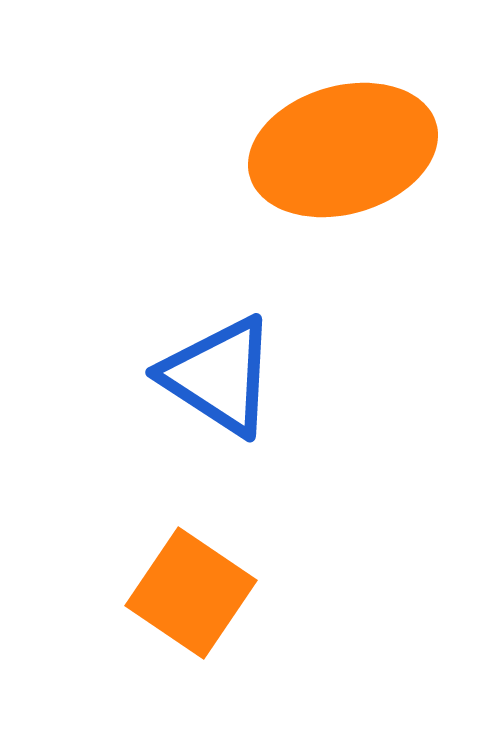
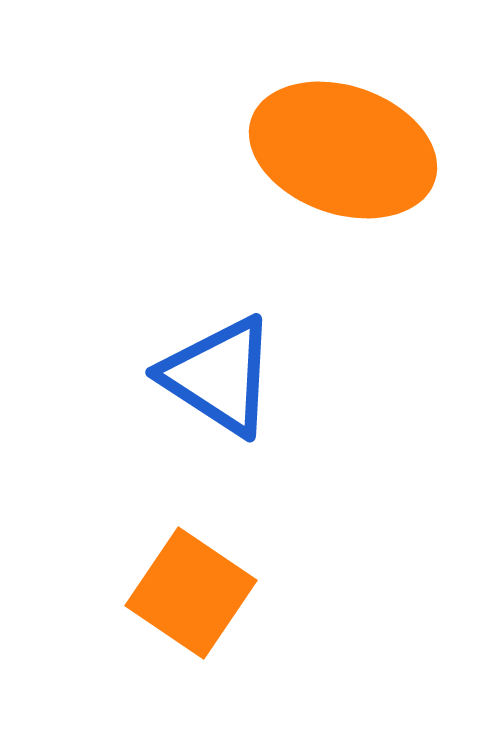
orange ellipse: rotated 35 degrees clockwise
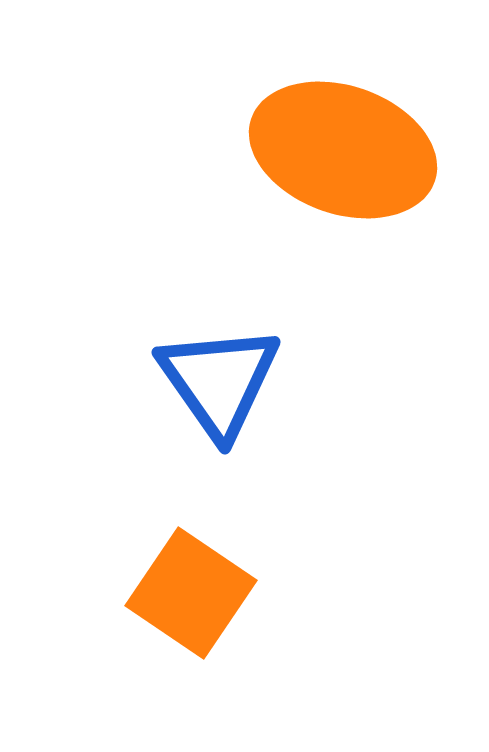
blue triangle: moved 5 px down; rotated 22 degrees clockwise
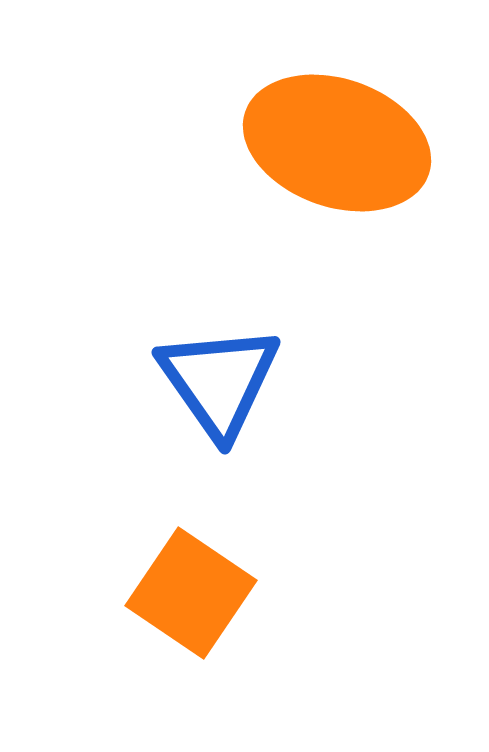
orange ellipse: moved 6 px left, 7 px up
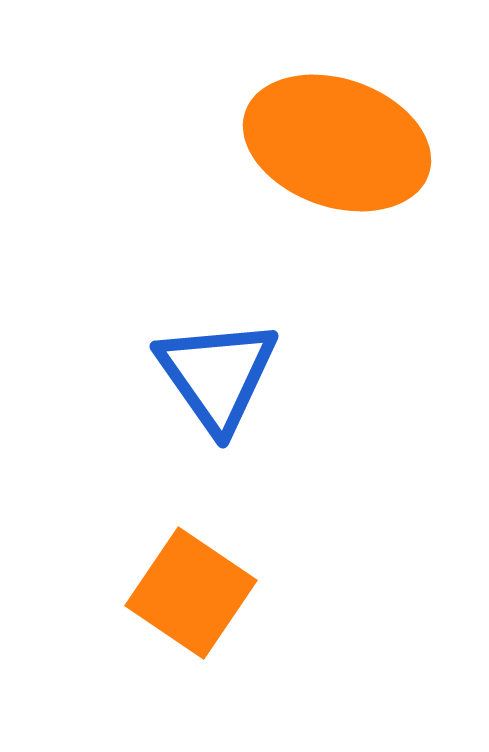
blue triangle: moved 2 px left, 6 px up
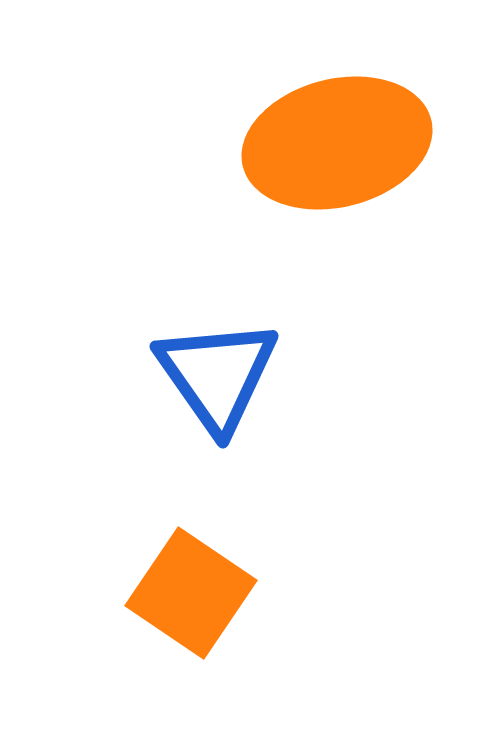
orange ellipse: rotated 33 degrees counterclockwise
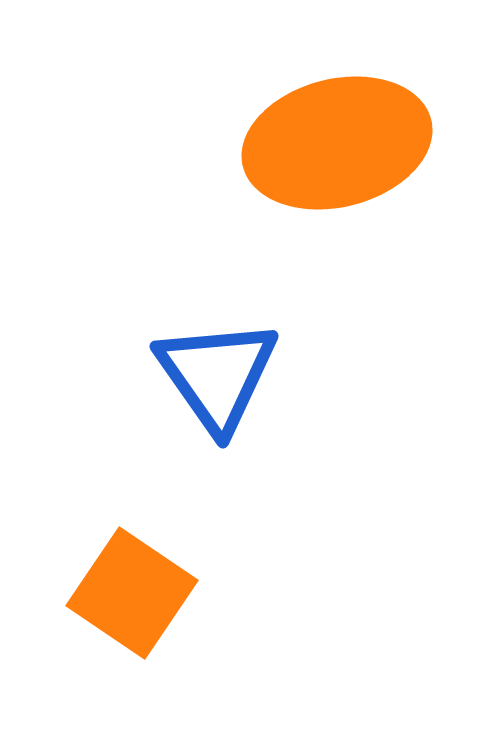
orange square: moved 59 px left
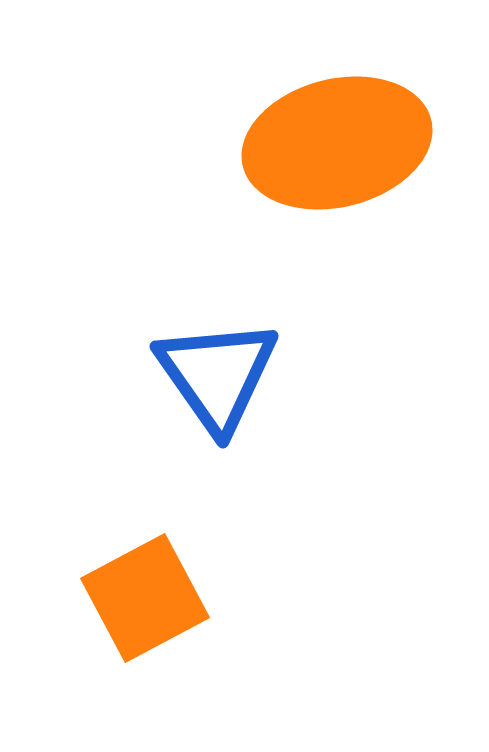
orange square: moved 13 px right, 5 px down; rotated 28 degrees clockwise
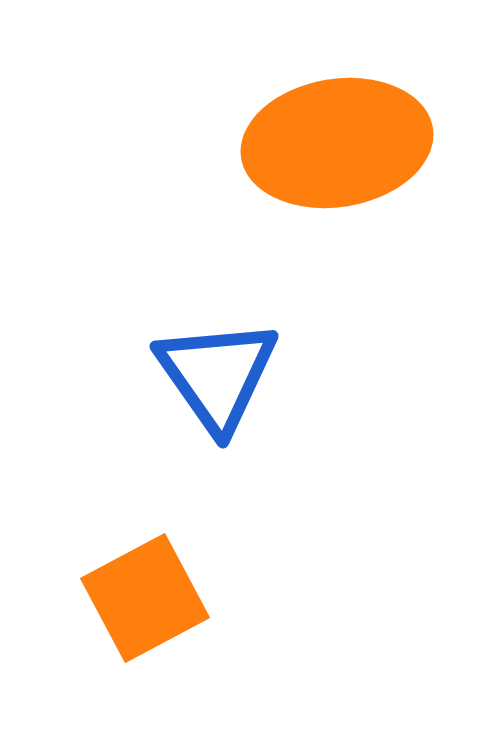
orange ellipse: rotated 5 degrees clockwise
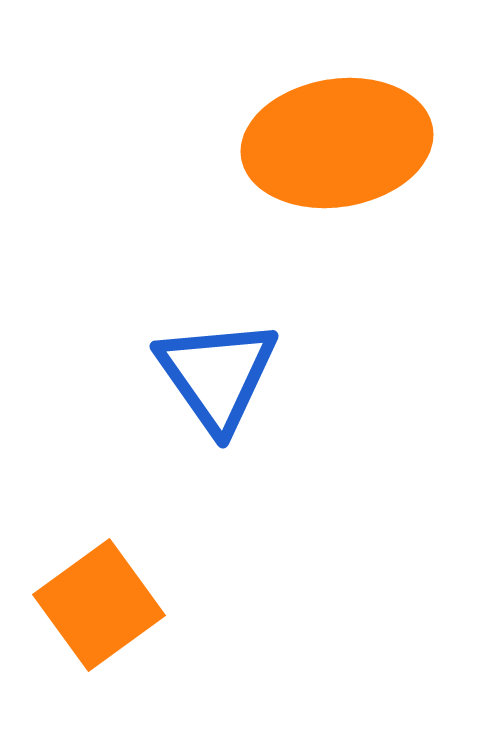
orange square: moved 46 px left, 7 px down; rotated 8 degrees counterclockwise
